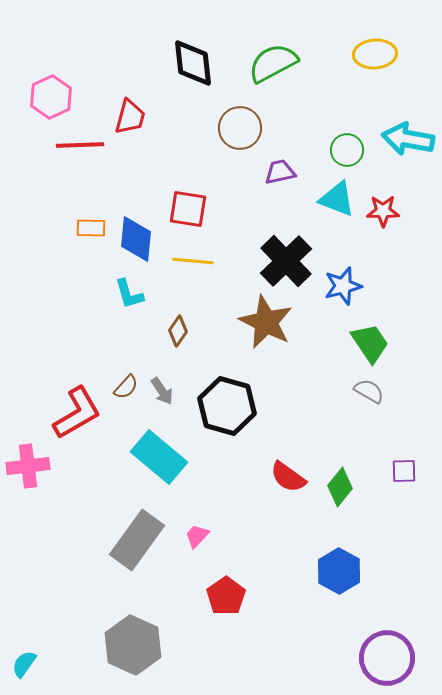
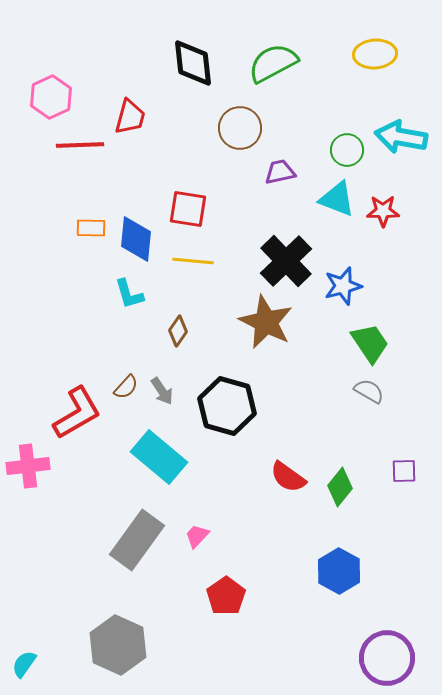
cyan arrow: moved 7 px left, 2 px up
gray hexagon: moved 15 px left
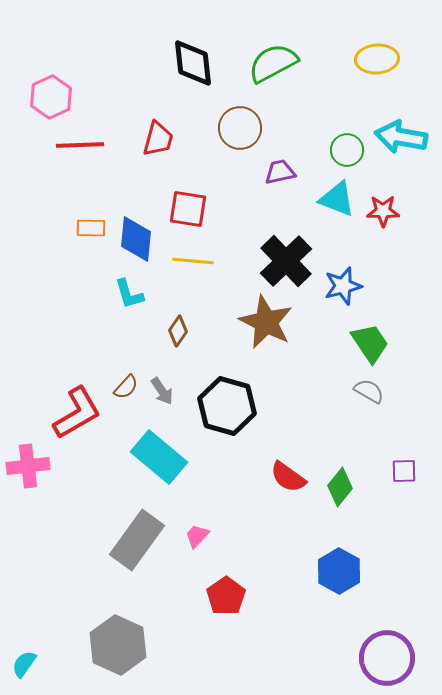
yellow ellipse: moved 2 px right, 5 px down
red trapezoid: moved 28 px right, 22 px down
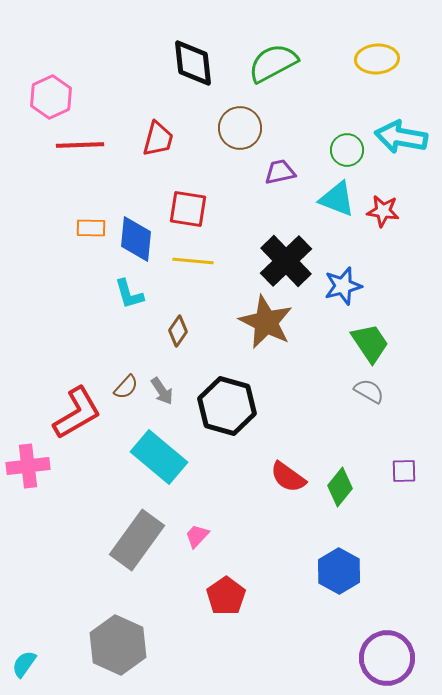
red star: rotated 8 degrees clockwise
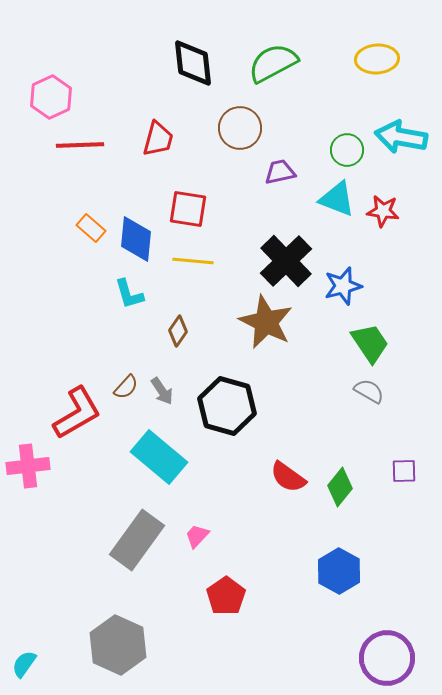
orange rectangle: rotated 40 degrees clockwise
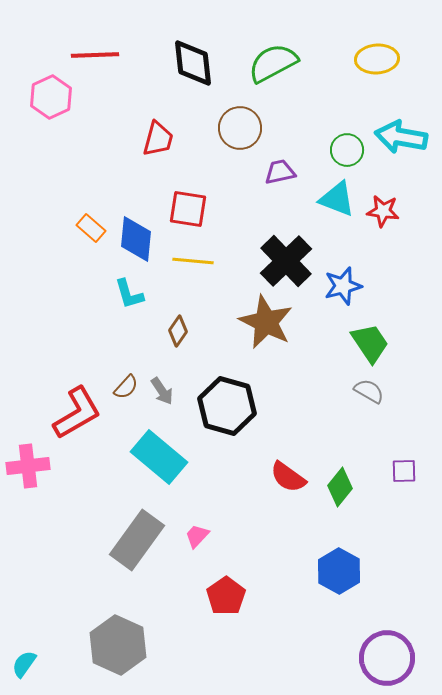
red line: moved 15 px right, 90 px up
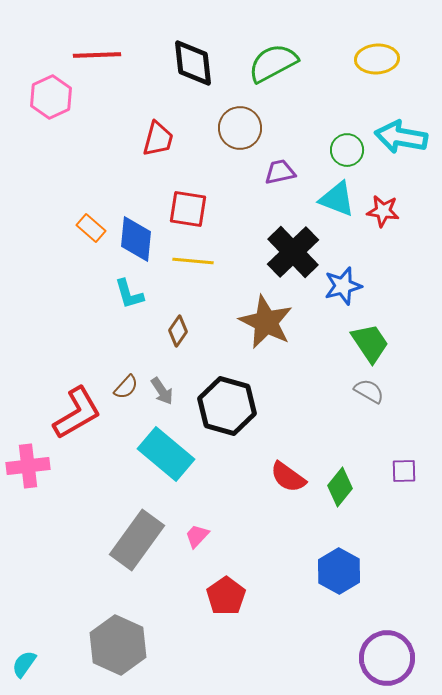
red line: moved 2 px right
black cross: moved 7 px right, 9 px up
cyan rectangle: moved 7 px right, 3 px up
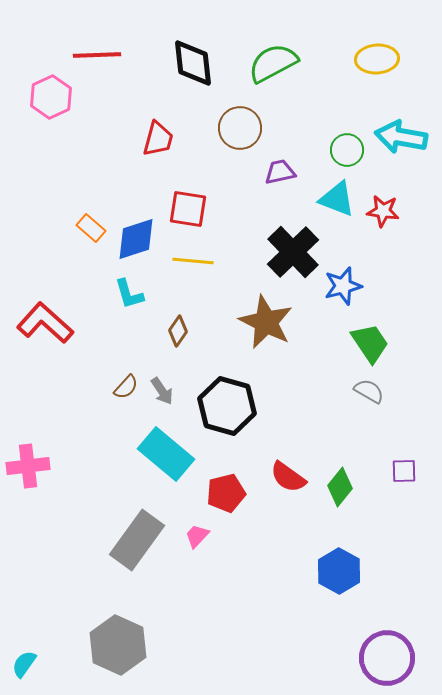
blue diamond: rotated 66 degrees clockwise
red L-shape: moved 32 px left, 90 px up; rotated 108 degrees counterclockwise
red pentagon: moved 103 px up; rotated 21 degrees clockwise
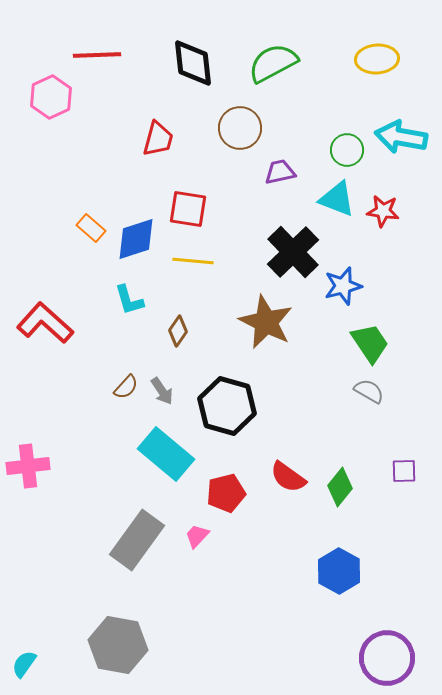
cyan L-shape: moved 6 px down
gray hexagon: rotated 14 degrees counterclockwise
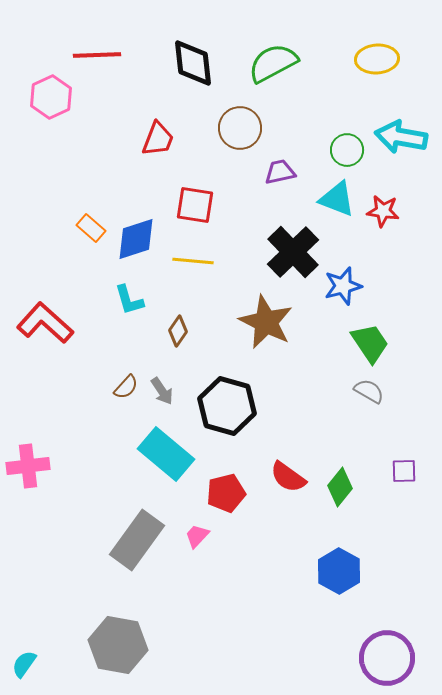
red trapezoid: rotated 6 degrees clockwise
red square: moved 7 px right, 4 px up
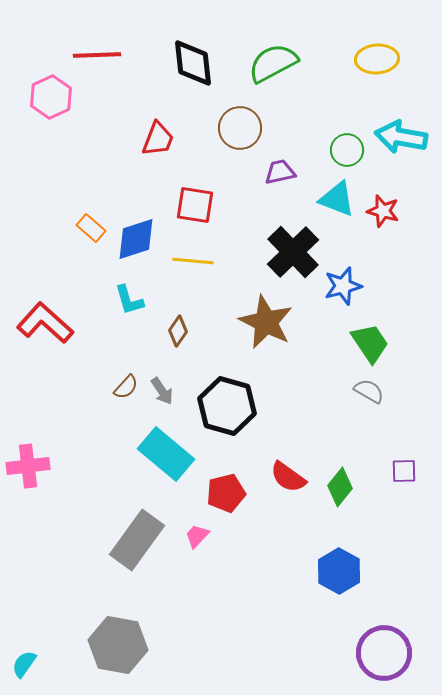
red star: rotated 8 degrees clockwise
purple circle: moved 3 px left, 5 px up
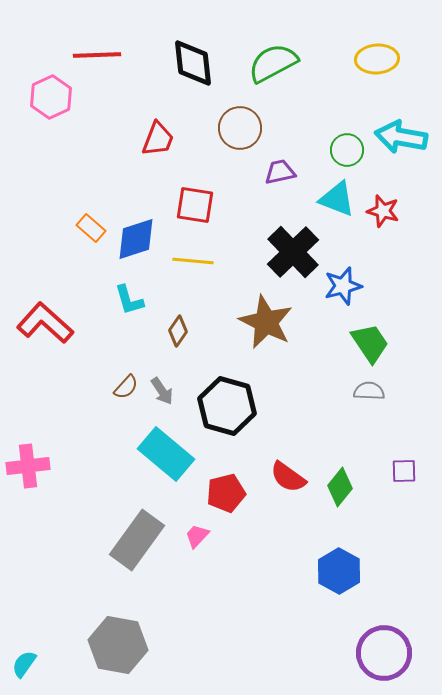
gray semicircle: rotated 28 degrees counterclockwise
